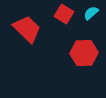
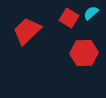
red square: moved 5 px right, 4 px down
red trapezoid: moved 2 px down; rotated 88 degrees counterclockwise
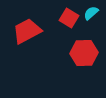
red trapezoid: rotated 16 degrees clockwise
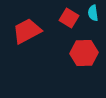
cyan semicircle: moved 2 px right; rotated 56 degrees counterclockwise
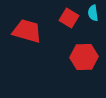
red trapezoid: rotated 44 degrees clockwise
red hexagon: moved 4 px down
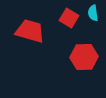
red trapezoid: moved 3 px right
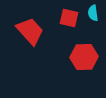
red square: rotated 18 degrees counterclockwise
red trapezoid: rotated 32 degrees clockwise
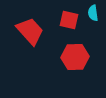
red square: moved 2 px down
red hexagon: moved 9 px left
